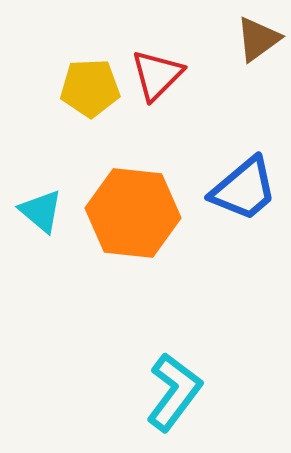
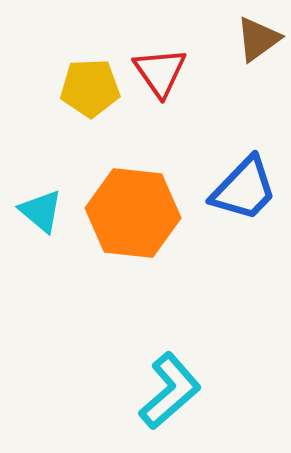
red triangle: moved 3 px right, 3 px up; rotated 20 degrees counterclockwise
blue trapezoid: rotated 6 degrees counterclockwise
cyan L-shape: moved 4 px left, 1 px up; rotated 12 degrees clockwise
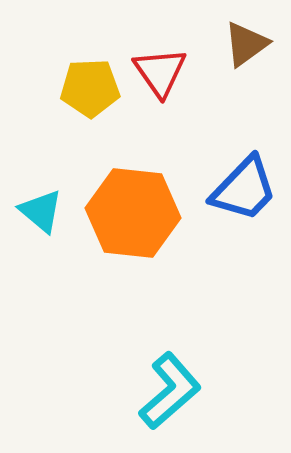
brown triangle: moved 12 px left, 5 px down
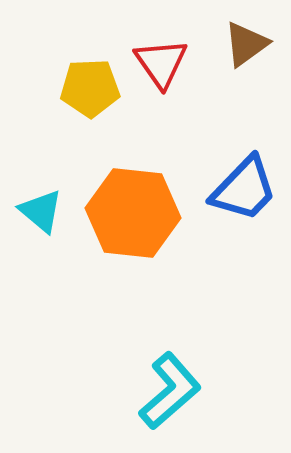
red triangle: moved 1 px right, 9 px up
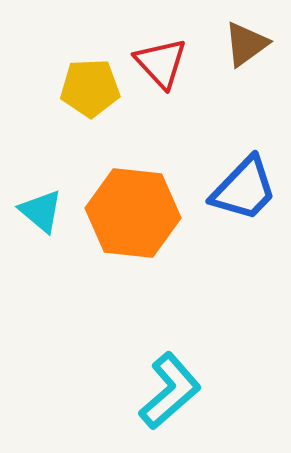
red triangle: rotated 8 degrees counterclockwise
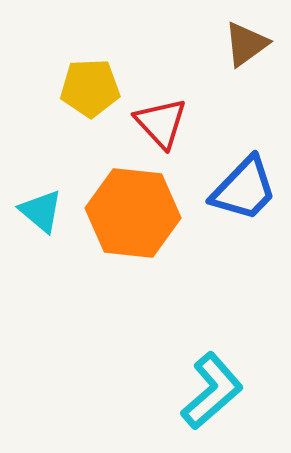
red triangle: moved 60 px down
cyan L-shape: moved 42 px right
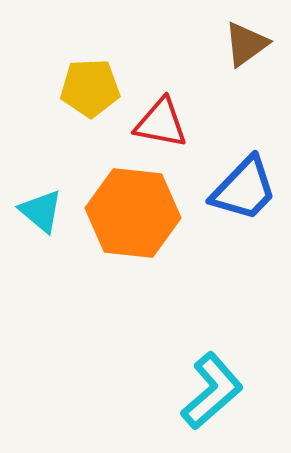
red triangle: rotated 36 degrees counterclockwise
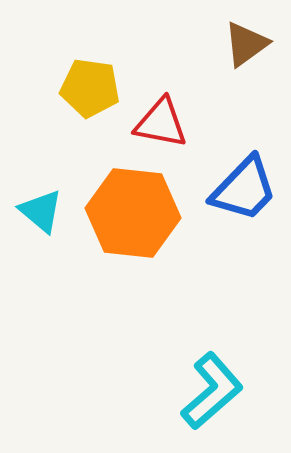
yellow pentagon: rotated 10 degrees clockwise
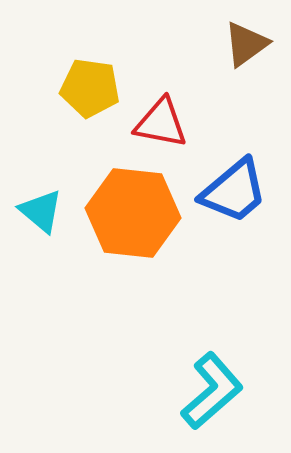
blue trapezoid: moved 10 px left, 2 px down; rotated 6 degrees clockwise
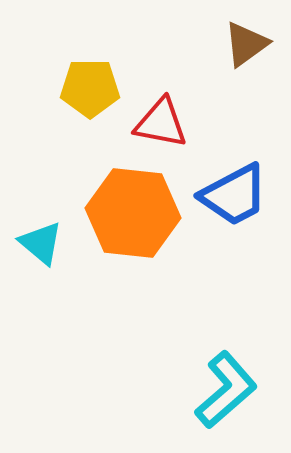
yellow pentagon: rotated 8 degrees counterclockwise
blue trapezoid: moved 4 px down; rotated 12 degrees clockwise
cyan triangle: moved 32 px down
cyan L-shape: moved 14 px right, 1 px up
